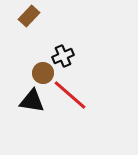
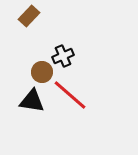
brown circle: moved 1 px left, 1 px up
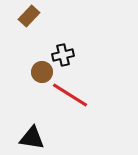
black cross: moved 1 px up; rotated 10 degrees clockwise
red line: rotated 9 degrees counterclockwise
black triangle: moved 37 px down
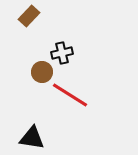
black cross: moved 1 px left, 2 px up
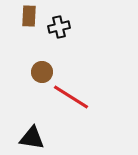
brown rectangle: rotated 40 degrees counterclockwise
black cross: moved 3 px left, 26 px up
red line: moved 1 px right, 2 px down
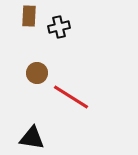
brown circle: moved 5 px left, 1 px down
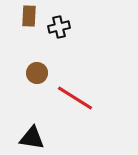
red line: moved 4 px right, 1 px down
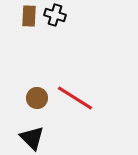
black cross: moved 4 px left, 12 px up; rotated 30 degrees clockwise
brown circle: moved 25 px down
black triangle: rotated 36 degrees clockwise
